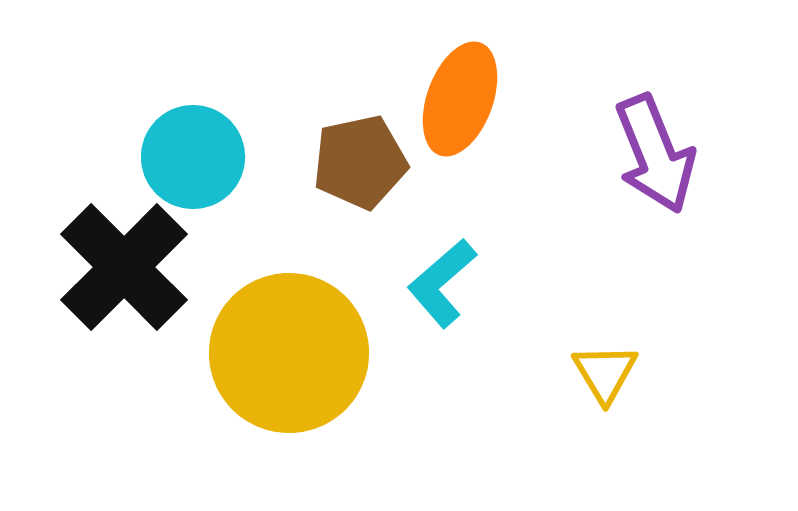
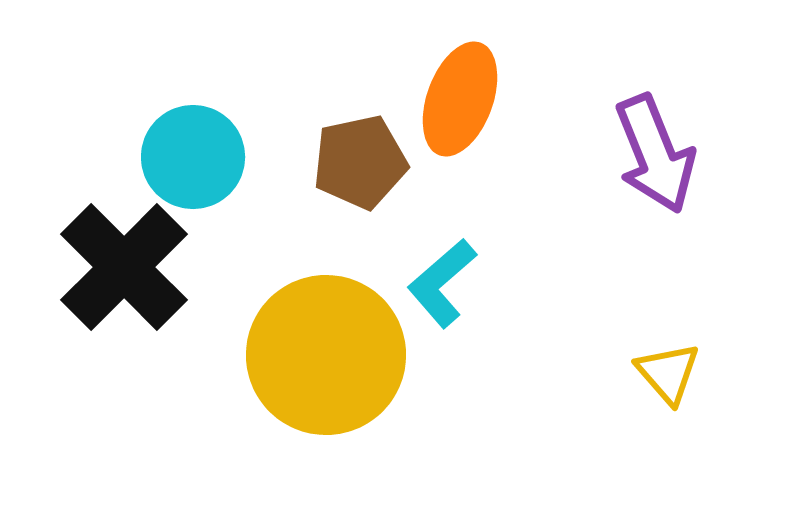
yellow circle: moved 37 px right, 2 px down
yellow triangle: moved 63 px right; rotated 10 degrees counterclockwise
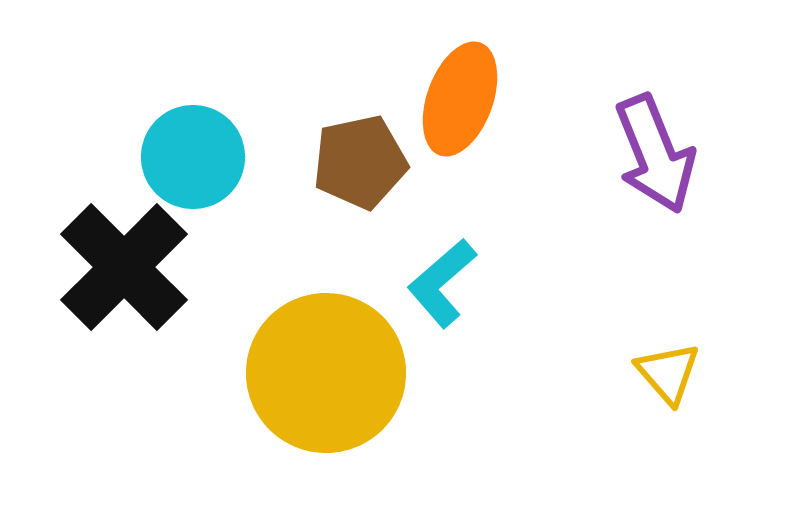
yellow circle: moved 18 px down
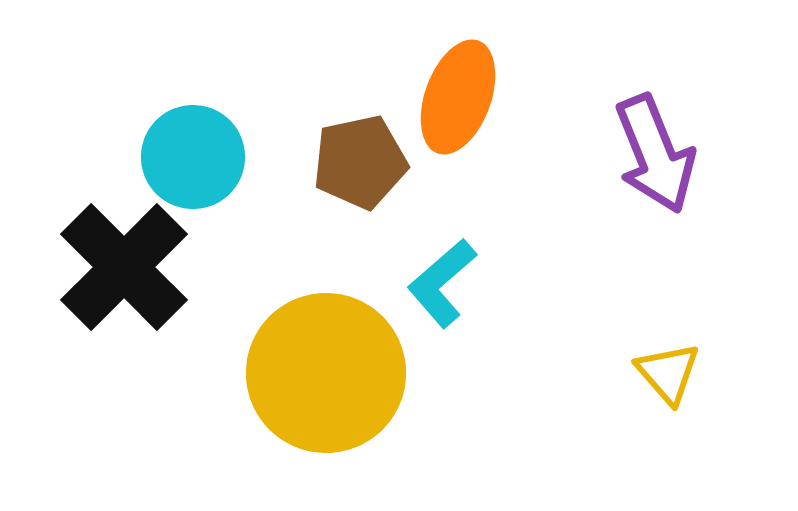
orange ellipse: moved 2 px left, 2 px up
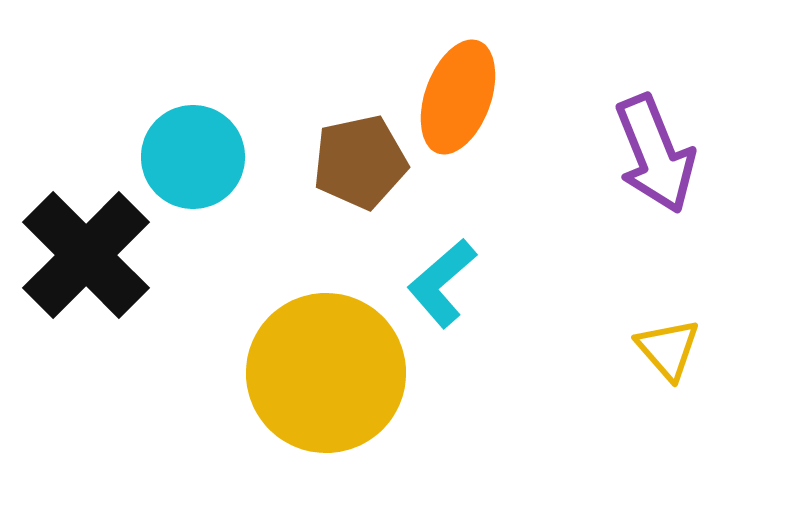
black cross: moved 38 px left, 12 px up
yellow triangle: moved 24 px up
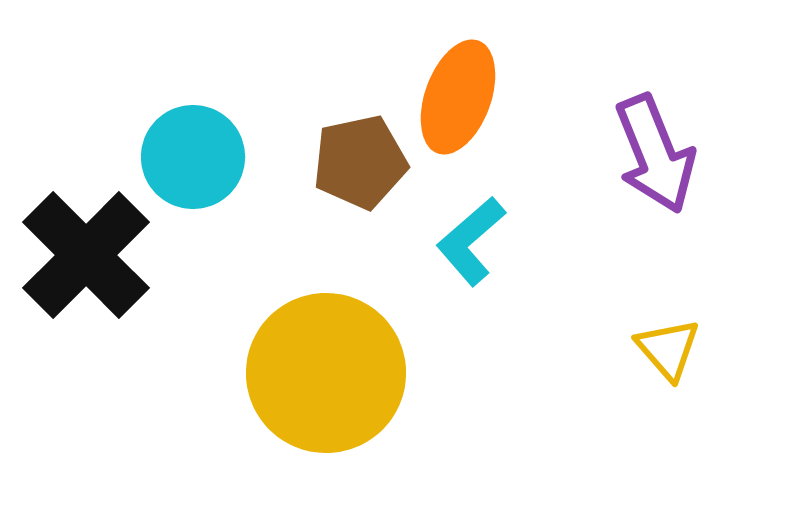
cyan L-shape: moved 29 px right, 42 px up
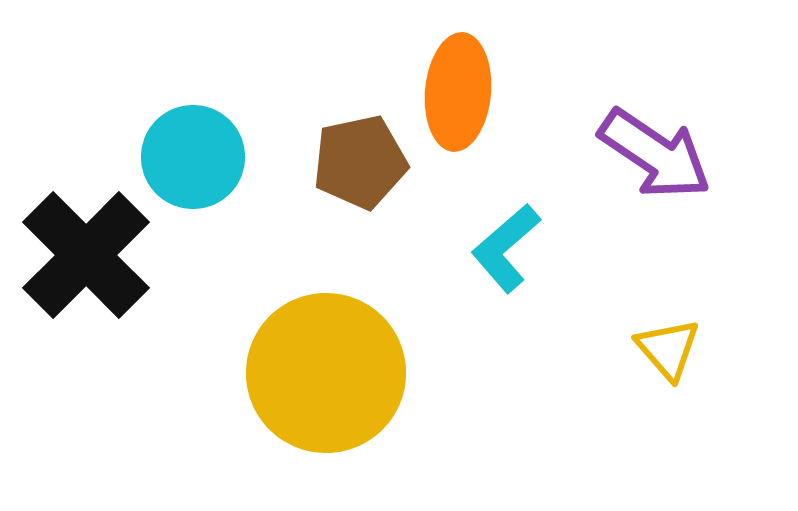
orange ellipse: moved 5 px up; rotated 15 degrees counterclockwise
purple arrow: rotated 34 degrees counterclockwise
cyan L-shape: moved 35 px right, 7 px down
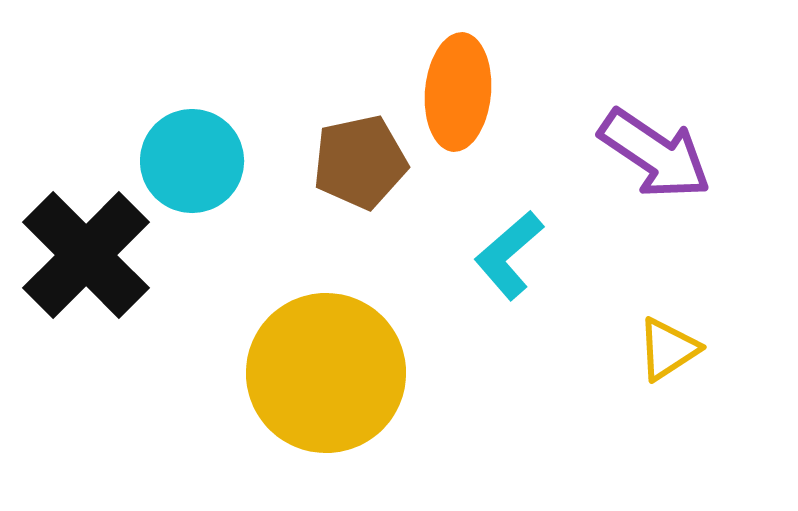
cyan circle: moved 1 px left, 4 px down
cyan L-shape: moved 3 px right, 7 px down
yellow triangle: rotated 38 degrees clockwise
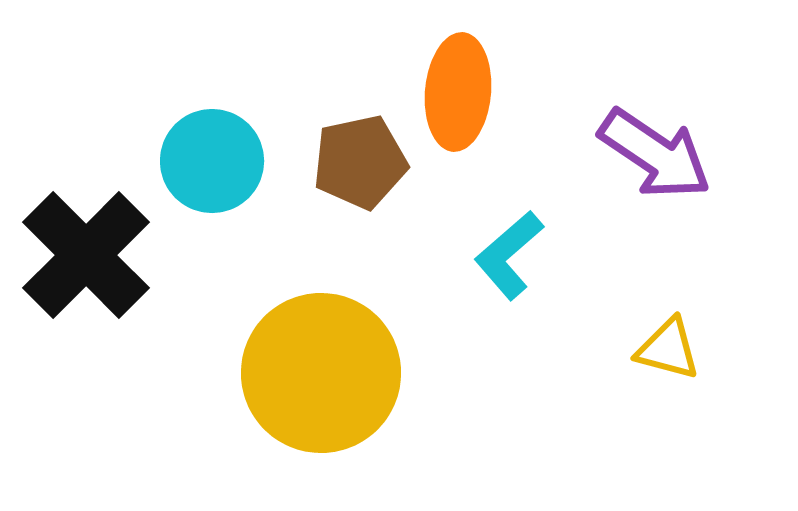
cyan circle: moved 20 px right
yellow triangle: rotated 48 degrees clockwise
yellow circle: moved 5 px left
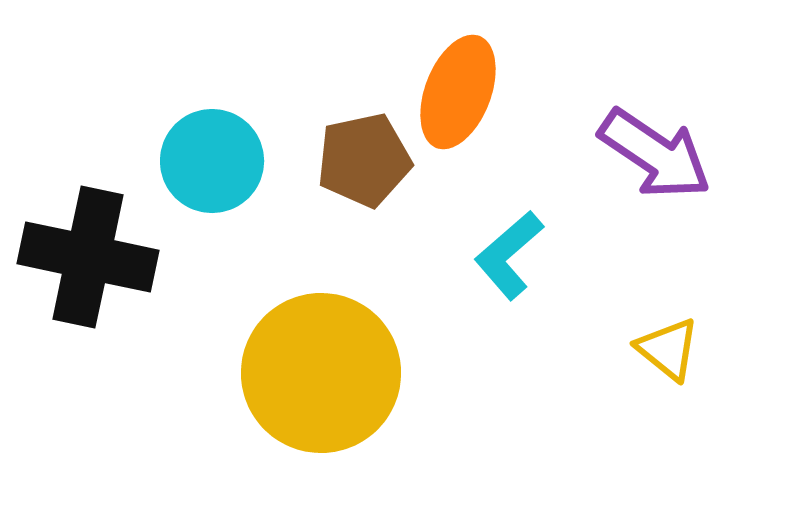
orange ellipse: rotated 16 degrees clockwise
brown pentagon: moved 4 px right, 2 px up
black cross: moved 2 px right, 2 px down; rotated 33 degrees counterclockwise
yellow triangle: rotated 24 degrees clockwise
